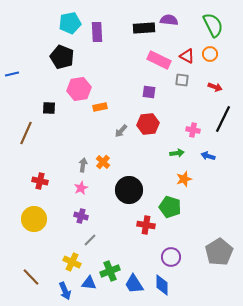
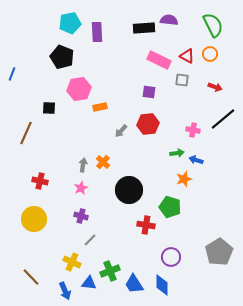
blue line at (12, 74): rotated 56 degrees counterclockwise
black line at (223, 119): rotated 24 degrees clockwise
blue arrow at (208, 156): moved 12 px left, 4 px down
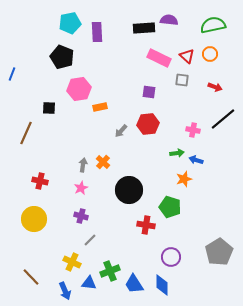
green semicircle at (213, 25): rotated 75 degrees counterclockwise
red triangle at (187, 56): rotated 14 degrees clockwise
pink rectangle at (159, 60): moved 2 px up
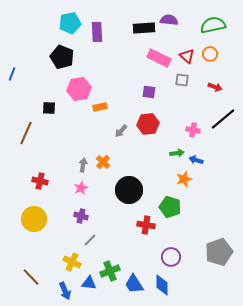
gray pentagon at (219, 252): rotated 12 degrees clockwise
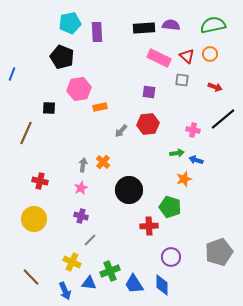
purple semicircle at (169, 20): moved 2 px right, 5 px down
red cross at (146, 225): moved 3 px right, 1 px down; rotated 12 degrees counterclockwise
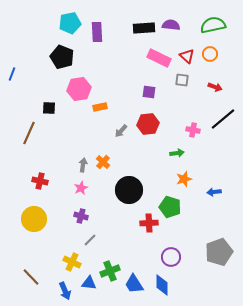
brown line at (26, 133): moved 3 px right
blue arrow at (196, 160): moved 18 px right, 32 px down; rotated 24 degrees counterclockwise
red cross at (149, 226): moved 3 px up
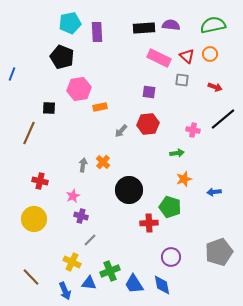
pink star at (81, 188): moved 8 px left, 8 px down
blue diamond at (162, 285): rotated 10 degrees counterclockwise
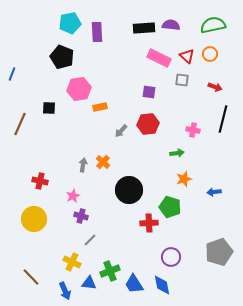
black line at (223, 119): rotated 36 degrees counterclockwise
brown line at (29, 133): moved 9 px left, 9 px up
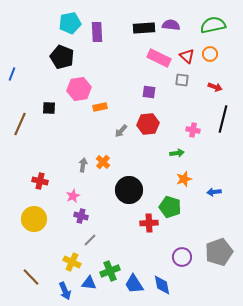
purple circle at (171, 257): moved 11 px right
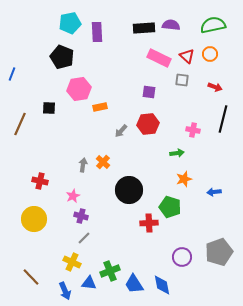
gray line at (90, 240): moved 6 px left, 2 px up
